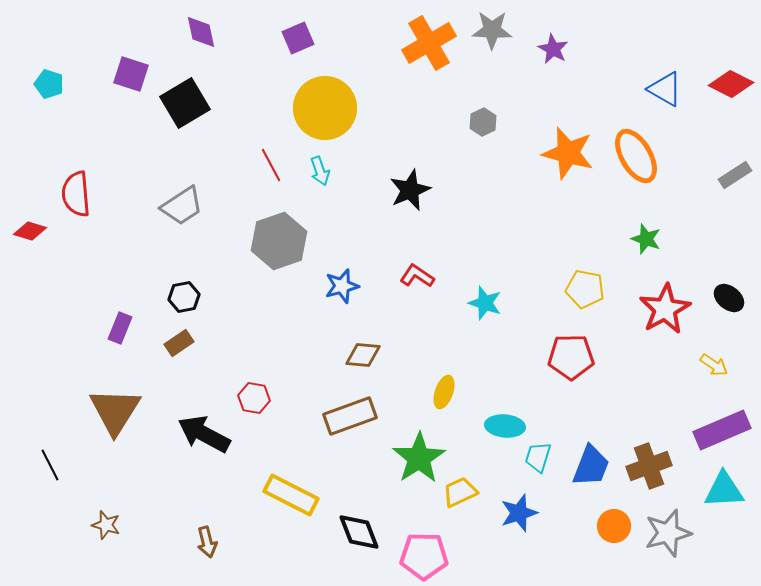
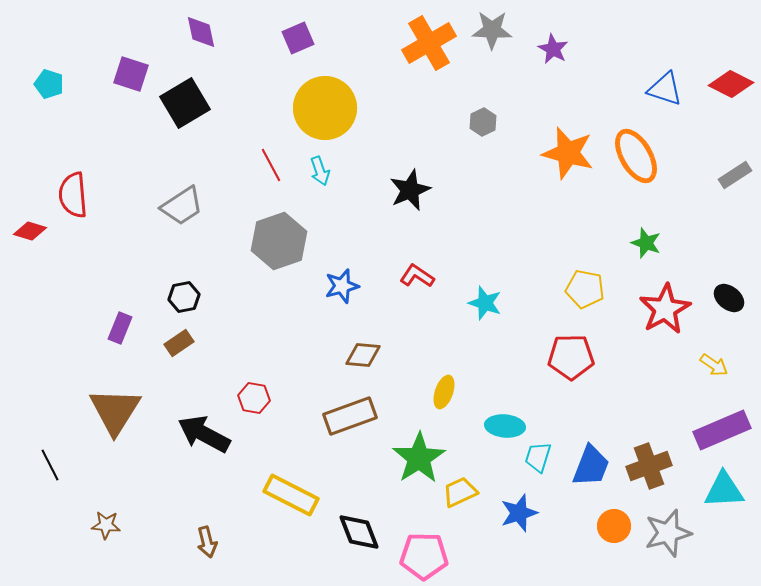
blue triangle at (665, 89): rotated 12 degrees counterclockwise
red semicircle at (76, 194): moved 3 px left, 1 px down
green star at (646, 239): moved 4 px down
brown star at (106, 525): rotated 12 degrees counterclockwise
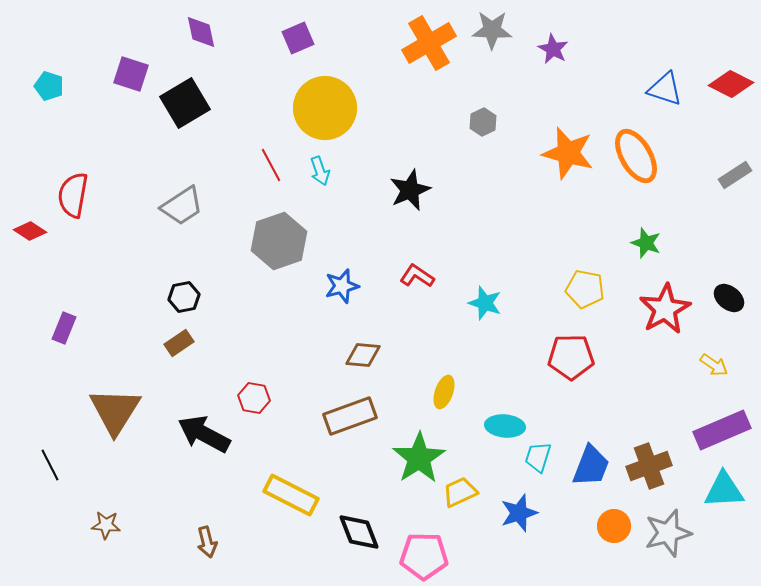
cyan pentagon at (49, 84): moved 2 px down
red semicircle at (73, 195): rotated 15 degrees clockwise
red diamond at (30, 231): rotated 16 degrees clockwise
purple rectangle at (120, 328): moved 56 px left
